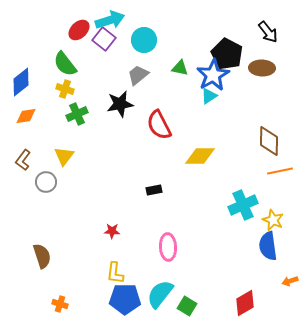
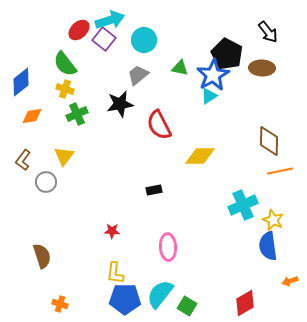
orange diamond: moved 6 px right
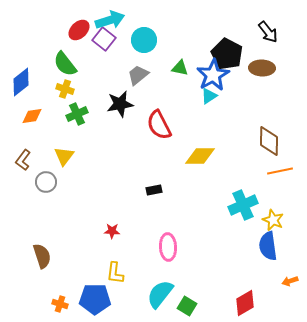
blue pentagon: moved 30 px left
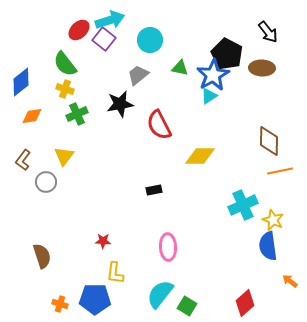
cyan circle: moved 6 px right
red star: moved 9 px left, 10 px down
orange arrow: rotated 56 degrees clockwise
red diamond: rotated 12 degrees counterclockwise
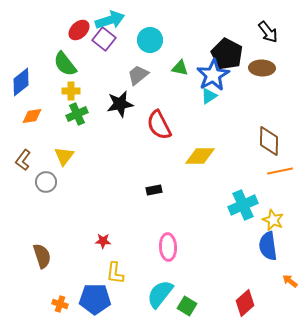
yellow cross: moved 6 px right, 2 px down; rotated 18 degrees counterclockwise
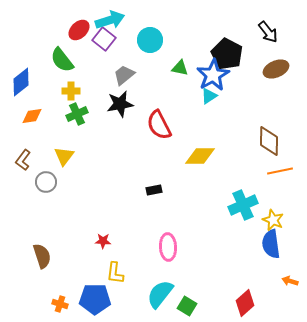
green semicircle: moved 3 px left, 4 px up
brown ellipse: moved 14 px right, 1 px down; rotated 25 degrees counterclockwise
gray trapezoid: moved 14 px left
blue semicircle: moved 3 px right, 2 px up
orange arrow: rotated 21 degrees counterclockwise
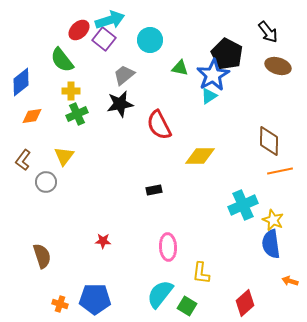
brown ellipse: moved 2 px right, 3 px up; rotated 40 degrees clockwise
yellow L-shape: moved 86 px right
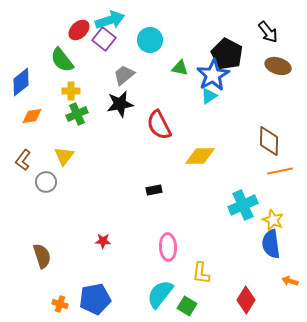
blue pentagon: rotated 12 degrees counterclockwise
red diamond: moved 1 px right, 3 px up; rotated 16 degrees counterclockwise
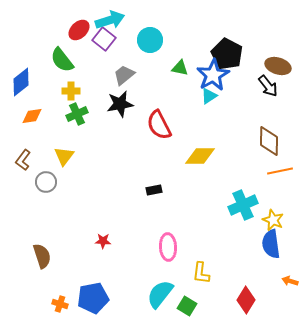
black arrow: moved 54 px down
blue pentagon: moved 2 px left, 1 px up
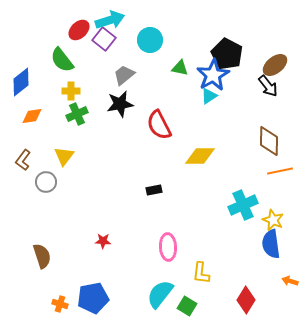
brown ellipse: moved 3 px left, 1 px up; rotated 55 degrees counterclockwise
